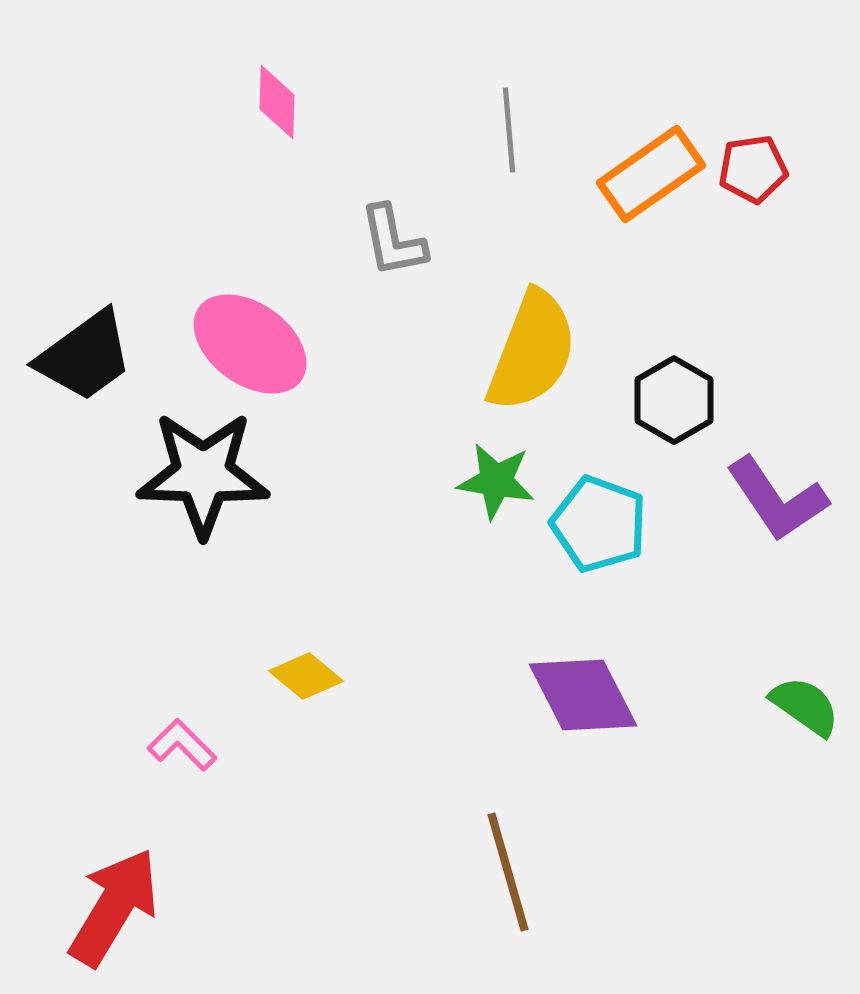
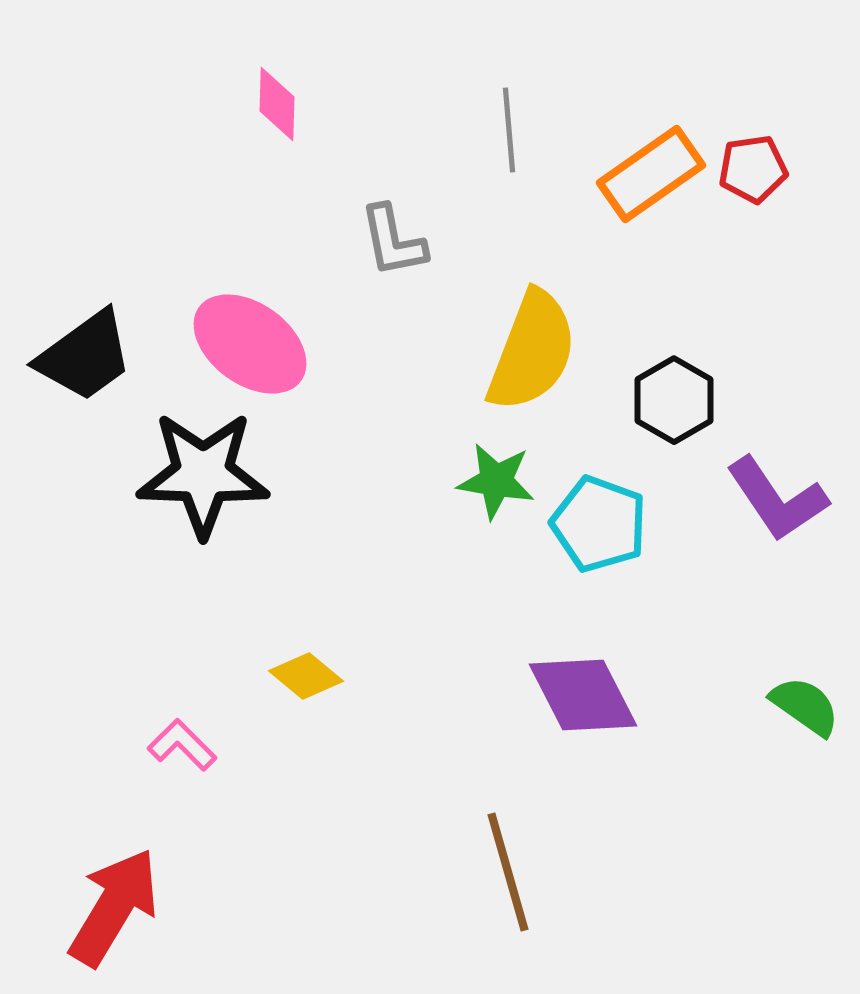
pink diamond: moved 2 px down
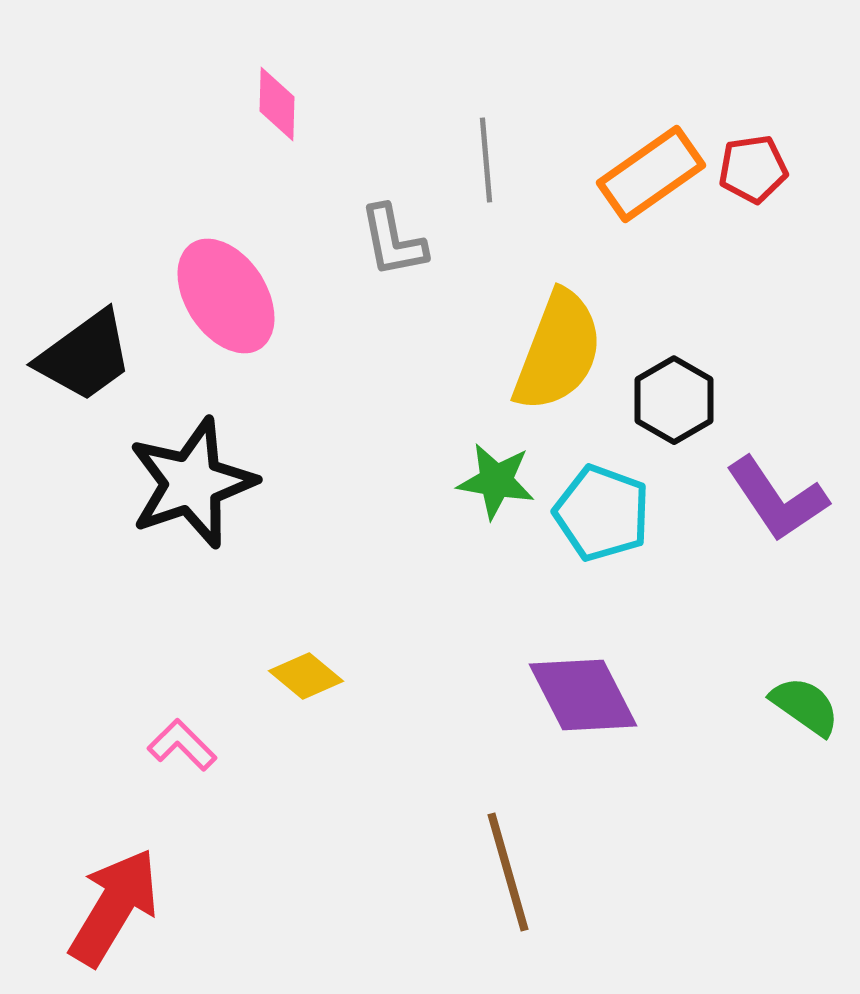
gray line: moved 23 px left, 30 px down
pink ellipse: moved 24 px left, 48 px up; rotated 21 degrees clockwise
yellow semicircle: moved 26 px right
black star: moved 11 px left, 9 px down; rotated 21 degrees counterclockwise
cyan pentagon: moved 3 px right, 11 px up
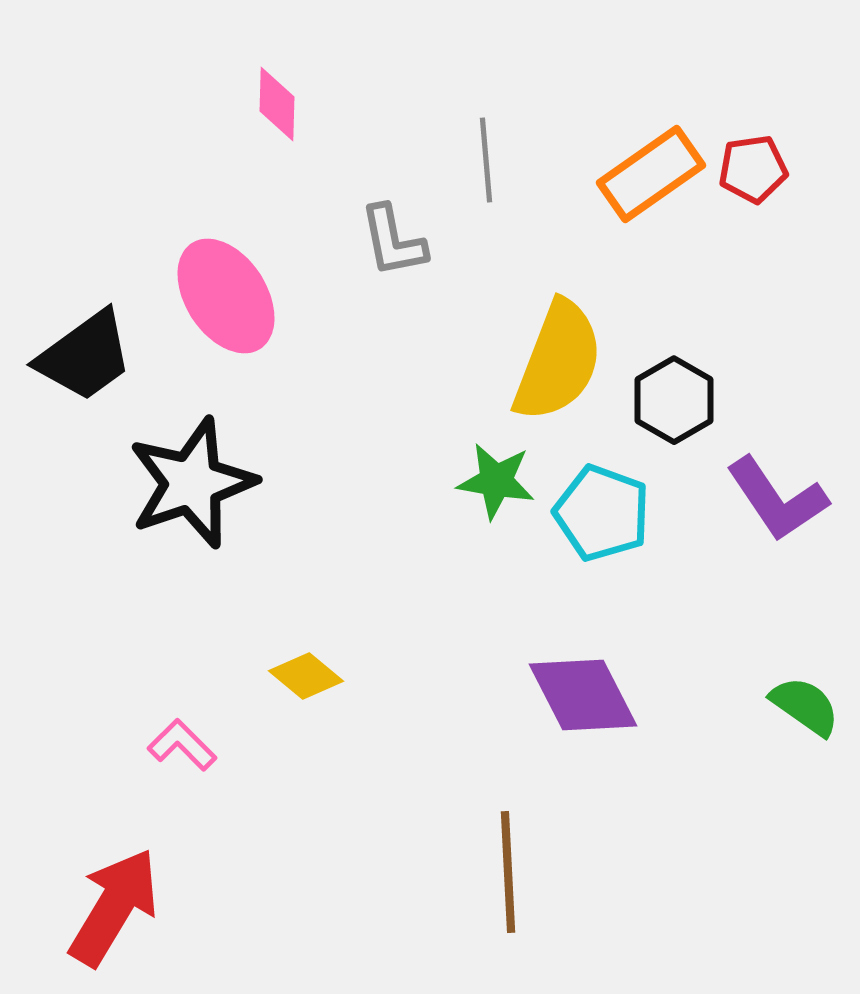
yellow semicircle: moved 10 px down
brown line: rotated 13 degrees clockwise
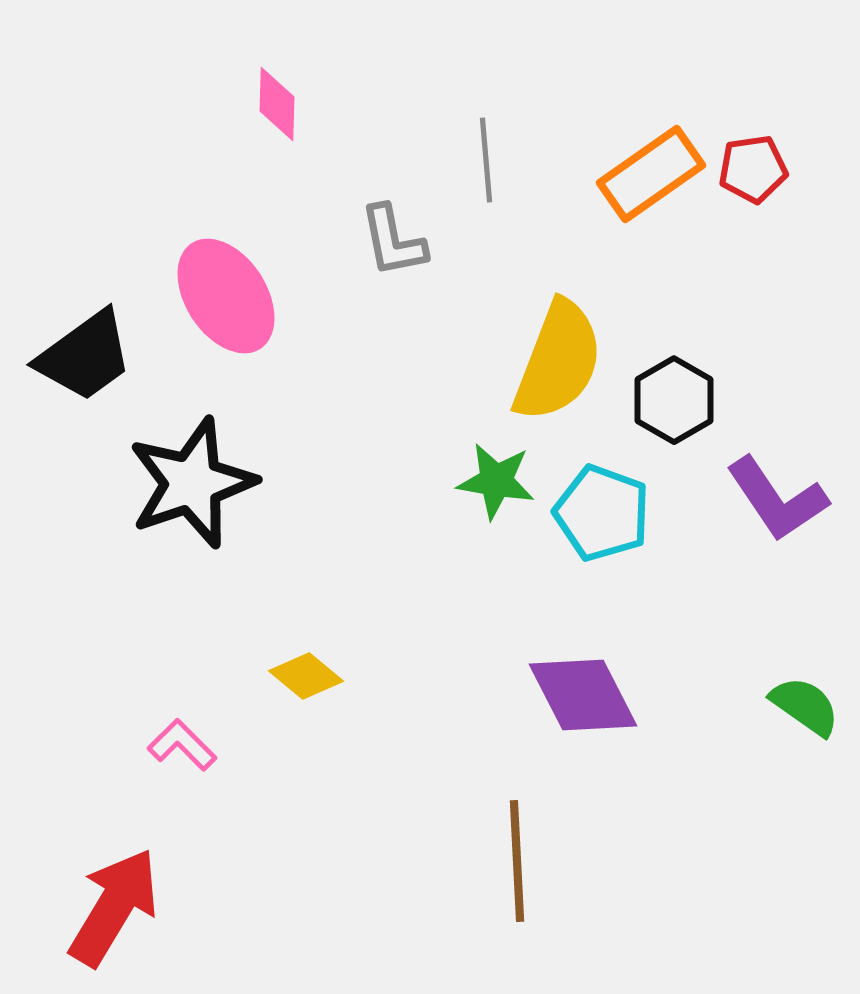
brown line: moved 9 px right, 11 px up
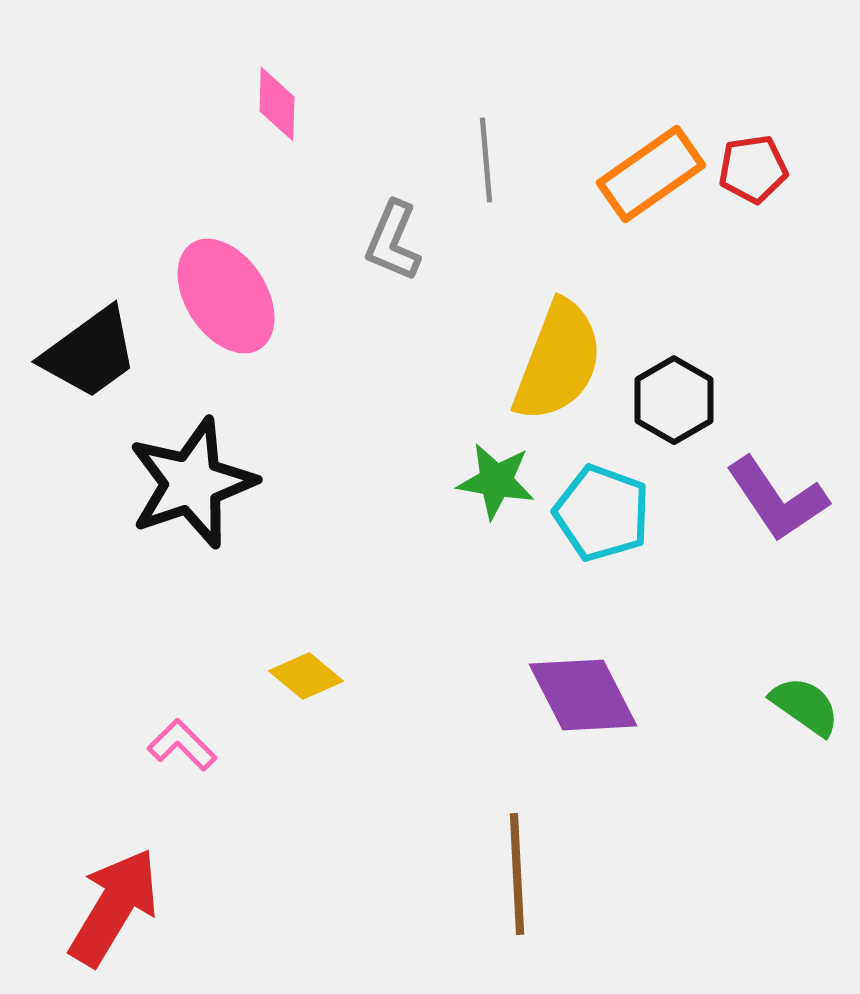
gray L-shape: rotated 34 degrees clockwise
black trapezoid: moved 5 px right, 3 px up
brown line: moved 13 px down
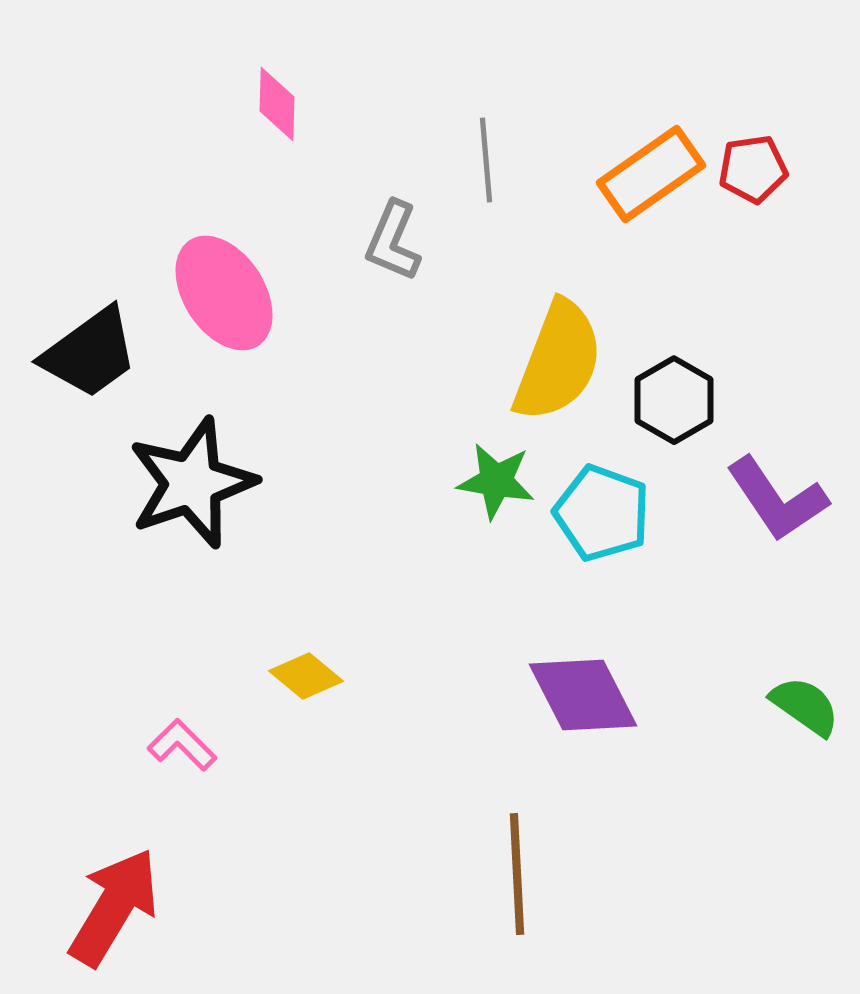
pink ellipse: moved 2 px left, 3 px up
